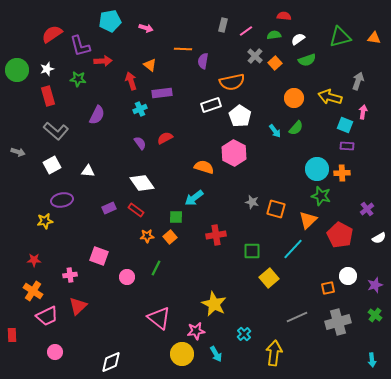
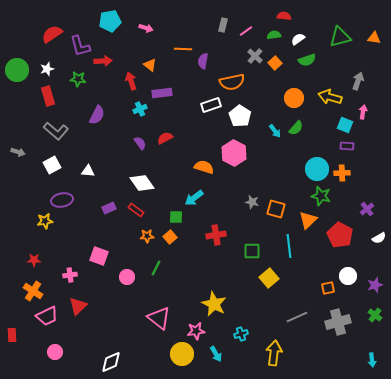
cyan line at (293, 249): moved 4 px left, 3 px up; rotated 50 degrees counterclockwise
cyan cross at (244, 334): moved 3 px left; rotated 24 degrees clockwise
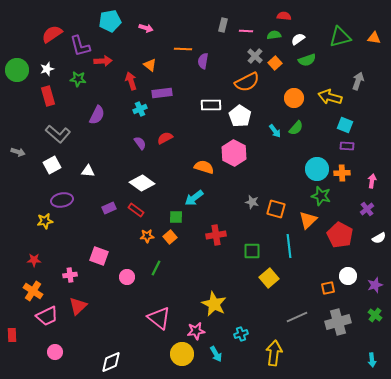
pink line at (246, 31): rotated 40 degrees clockwise
orange semicircle at (232, 82): moved 15 px right; rotated 15 degrees counterclockwise
white rectangle at (211, 105): rotated 18 degrees clockwise
pink arrow at (363, 112): moved 9 px right, 69 px down
gray L-shape at (56, 131): moved 2 px right, 3 px down
white diamond at (142, 183): rotated 20 degrees counterclockwise
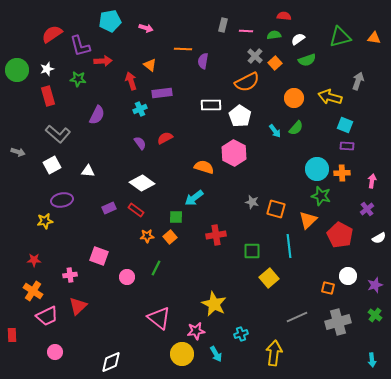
orange square at (328, 288): rotated 24 degrees clockwise
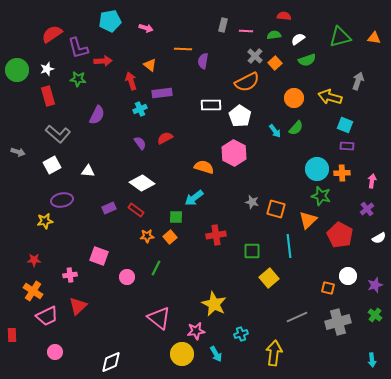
purple L-shape at (80, 46): moved 2 px left, 2 px down
